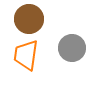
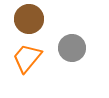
orange trapezoid: moved 1 px right, 3 px down; rotated 32 degrees clockwise
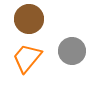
gray circle: moved 3 px down
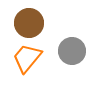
brown circle: moved 4 px down
